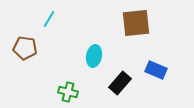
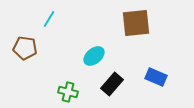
cyan ellipse: rotated 40 degrees clockwise
blue rectangle: moved 7 px down
black rectangle: moved 8 px left, 1 px down
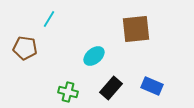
brown square: moved 6 px down
blue rectangle: moved 4 px left, 9 px down
black rectangle: moved 1 px left, 4 px down
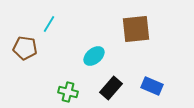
cyan line: moved 5 px down
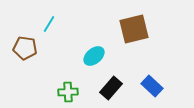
brown square: moved 2 px left; rotated 8 degrees counterclockwise
blue rectangle: rotated 20 degrees clockwise
green cross: rotated 18 degrees counterclockwise
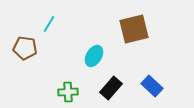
cyan ellipse: rotated 20 degrees counterclockwise
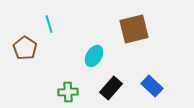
cyan line: rotated 48 degrees counterclockwise
brown pentagon: rotated 25 degrees clockwise
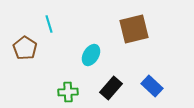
cyan ellipse: moved 3 px left, 1 px up
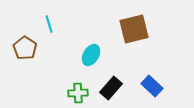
green cross: moved 10 px right, 1 px down
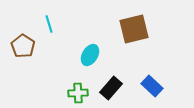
brown pentagon: moved 2 px left, 2 px up
cyan ellipse: moved 1 px left
